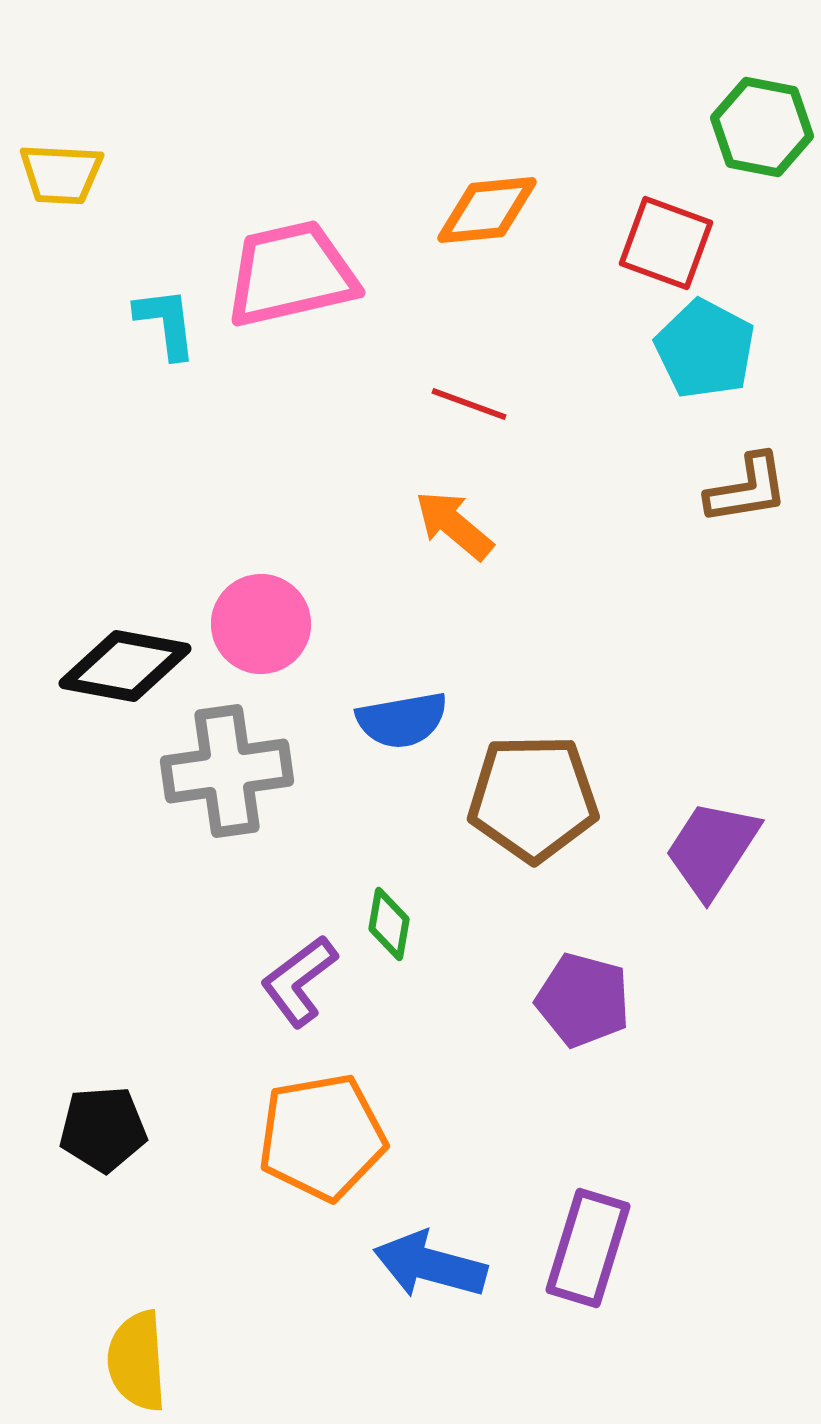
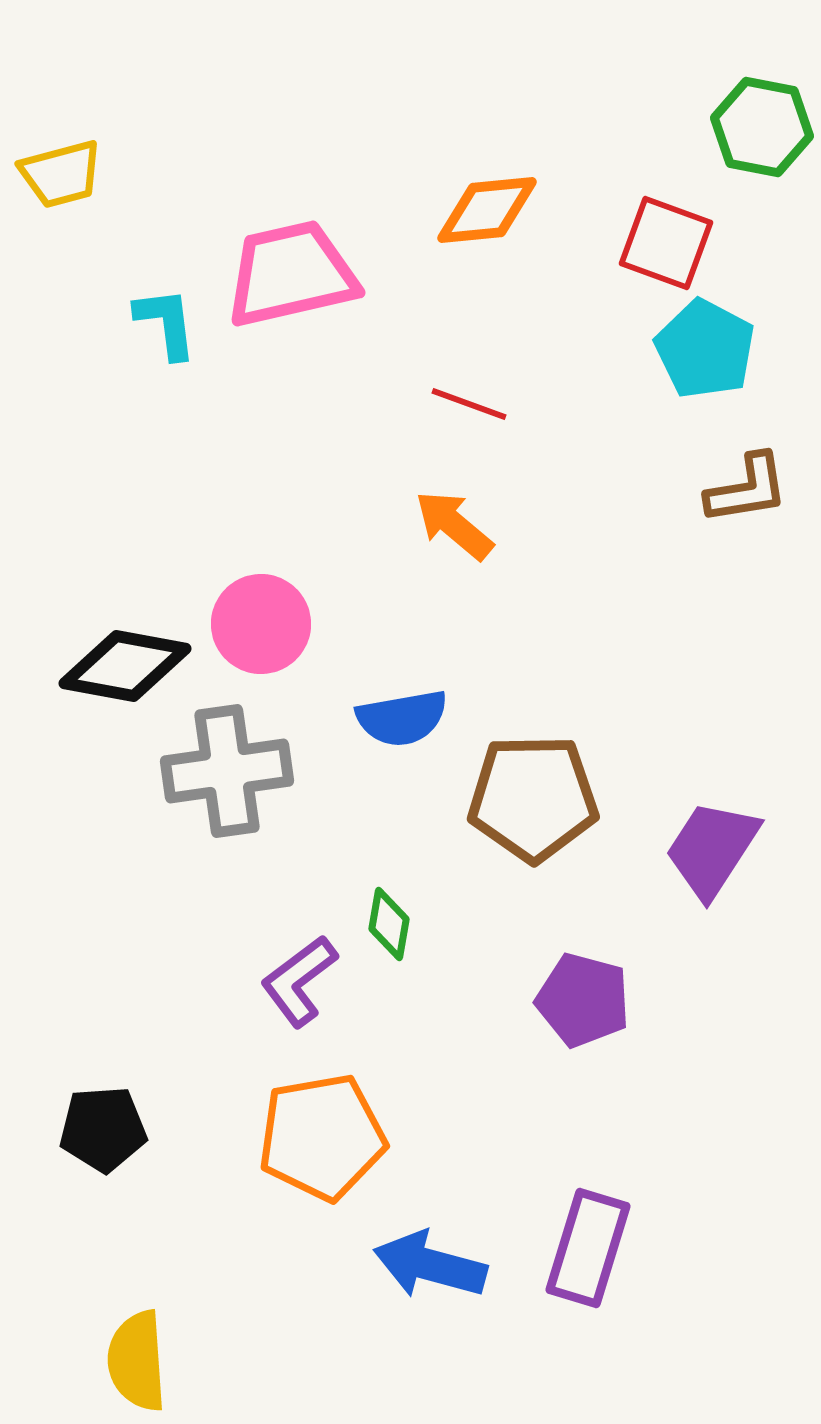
yellow trapezoid: rotated 18 degrees counterclockwise
blue semicircle: moved 2 px up
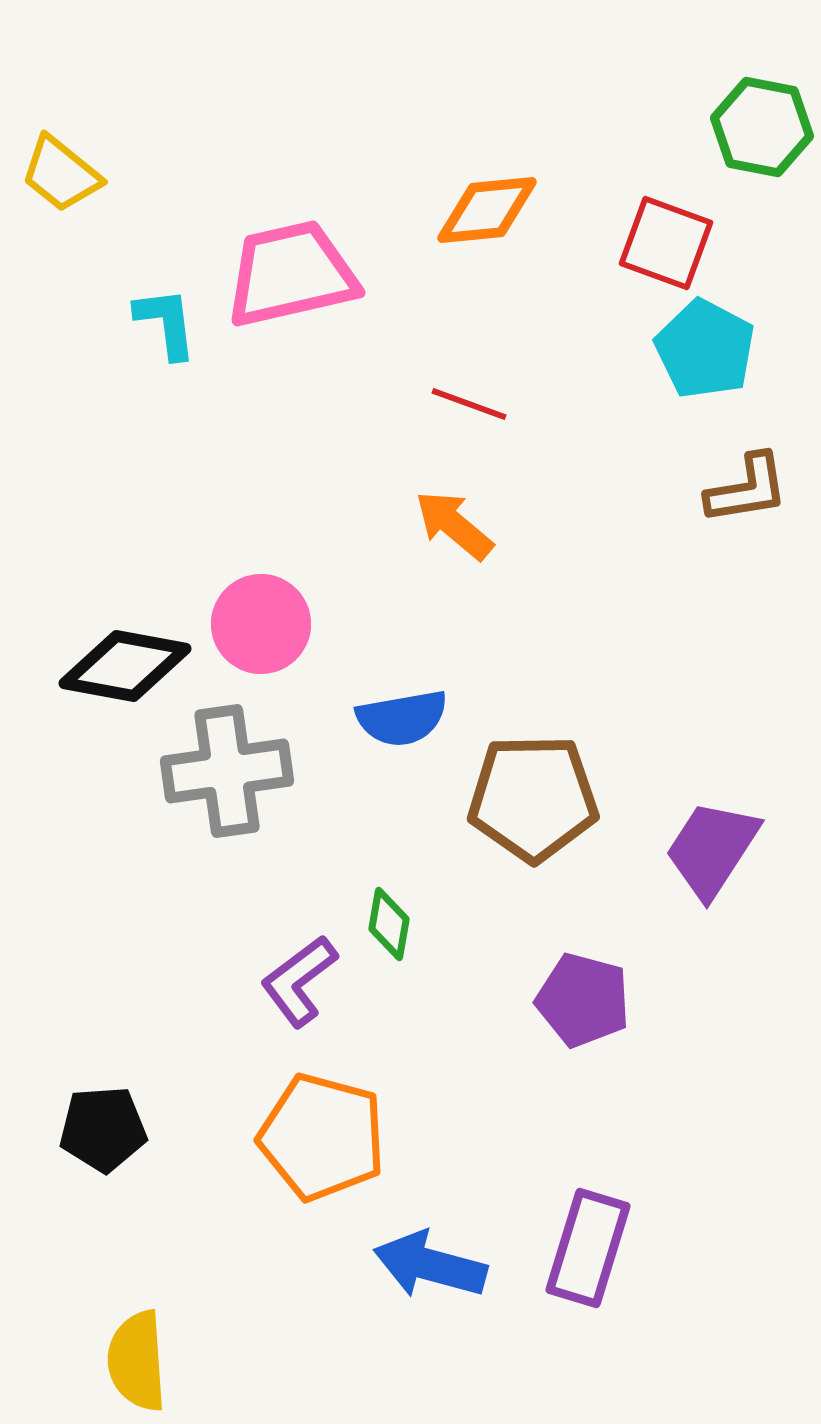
yellow trapezoid: rotated 54 degrees clockwise
orange pentagon: rotated 25 degrees clockwise
